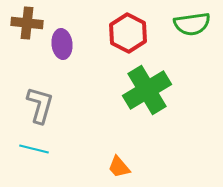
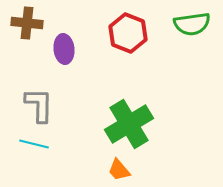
red hexagon: rotated 6 degrees counterclockwise
purple ellipse: moved 2 px right, 5 px down
green cross: moved 18 px left, 34 px down
gray L-shape: moved 1 px left; rotated 15 degrees counterclockwise
cyan line: moved 5 px up
orange trapezoid: moved 3 px down
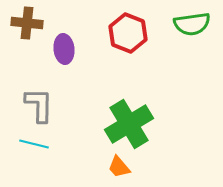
orange trapezoid: moved 3 px up
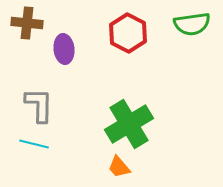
red hexagon: rotated 6 degrees clockwise
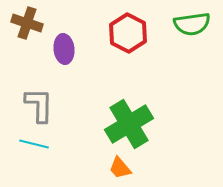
brown cross: rotated 12 degrees clockwise
orange trapezoid: moved 1 px right, 1 px down
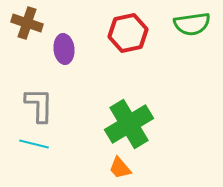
red hexagon: rotated 21 degrees clockwise
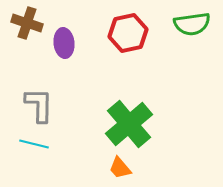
purple ellipse: moved 6 px up
green cross: rotated 9 degrees counterclockwise
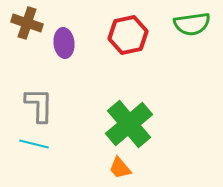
red hexagon: moved 2 px down
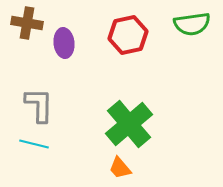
brown cross: rotated 8 degrees counterclockwise
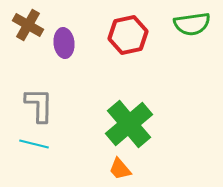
brown cross: moved 1 px right, 2 px down; rotated 20 degrees clockwise
orange trapezoid: moved 1 px down
